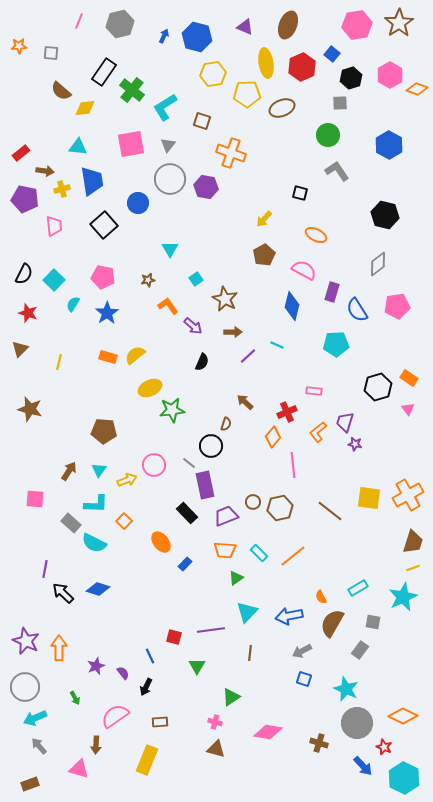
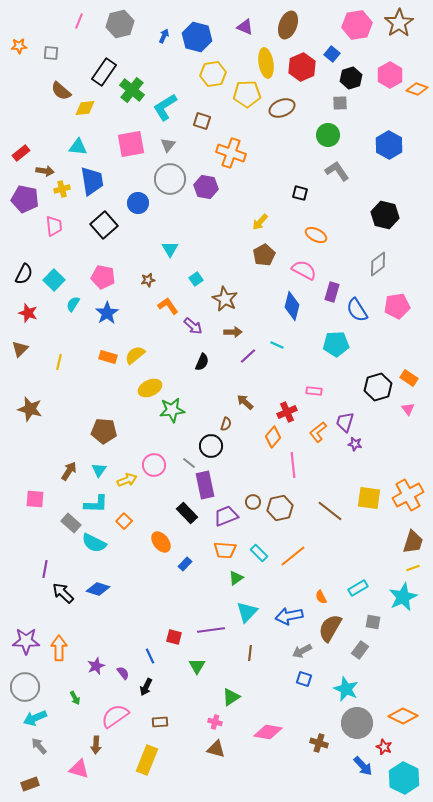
yellow arrow at (264, 219): moved 4 px left, 3 px down
brown semicircle at (332, 623): moved 2 px left, 5 px down
purple star at (26, 641): rotated 24 degrees counterclockwise
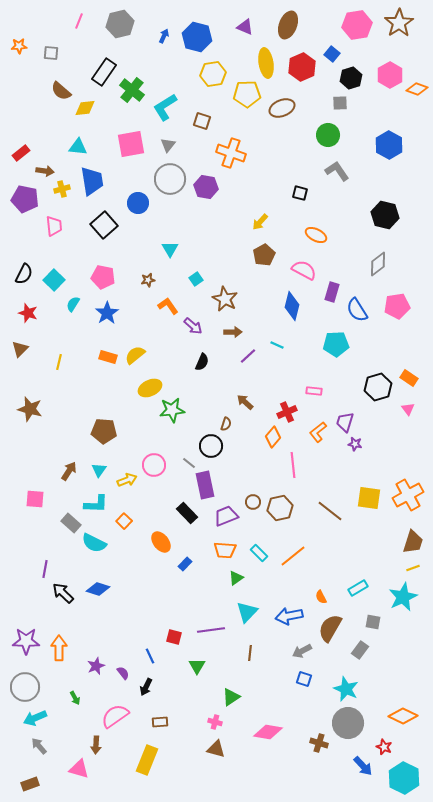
gray circle at (357, 723): moved 9 px left
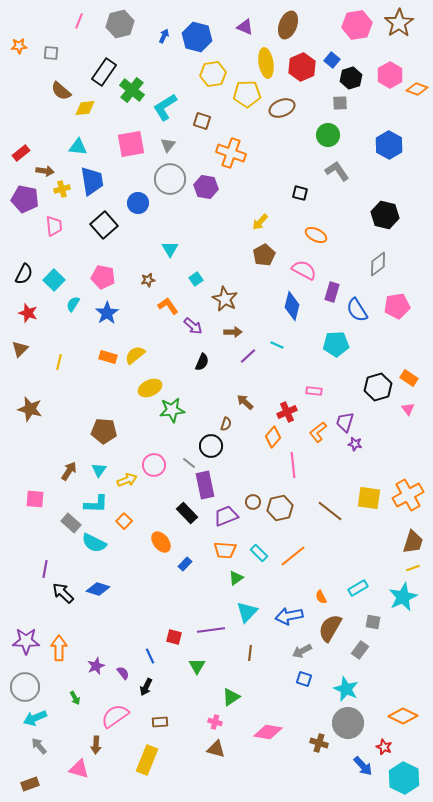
blue square at (332, 54): moved 6 px down
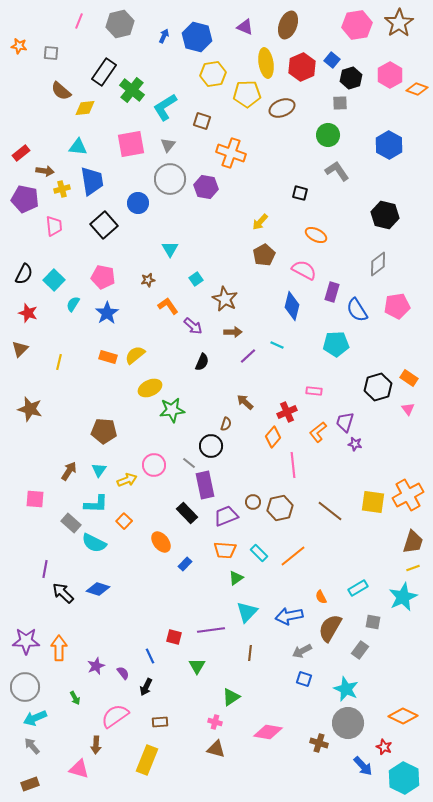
orange star at (19, 46): rotated 14 degrees clockwise
yellow square at (369, 498): moved 4 px right, 4 px down
gray arrow at (39, 746): moved 7 px left
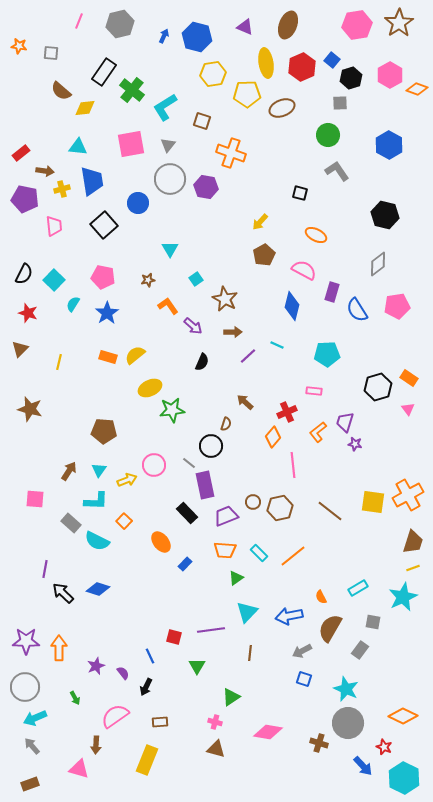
cyan pentagon at (336, 344): moved 9 px left, 10 px down
cyan L-shape at (96, 504): moved 3 px up
cyan semicircle at (94, 543): moved 3 px right, 2 px up
